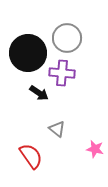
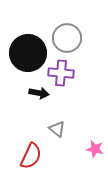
purple cross: moved 1 px left
black arrow: rotated 24 degrees counterclockwise
red semicircle: rotated 60 degrees clockwise
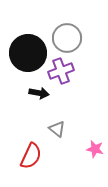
purple cross: moved 2 px up; rotated 25 degrees counterclockwise
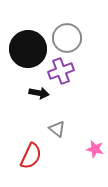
black circle: moved 4 px up
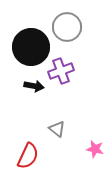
gray circle: moved 11 px up
black circle: moved 3 px right, 2 px up
black arrow: moved 5 px left, 7 px up
red semicircle: moved 3 px left
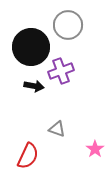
gray circle: moved 1 px right, 2 px up
gray triangle: rotated 18 degrees counterclockwise
pink star: rotated 24 degrees clockwise
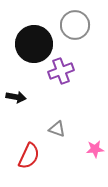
gray circle: moved 7 px right
black circle: moved 3 px right, 3 px up
black arrow: moved 18 px left, 11 px down
pink star: rotated 30 degrees clockwise
red semicircle: moved 1 px right
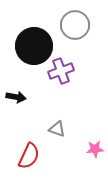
black circle: moved 2 px down
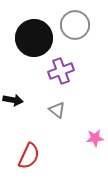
black circle: moved 8 px up
black arrow: moved 3 px left, 3 px down
gray triangle: moved 19 px up; rotated 18 degrees clockwise
pink star: moved 11 px up
